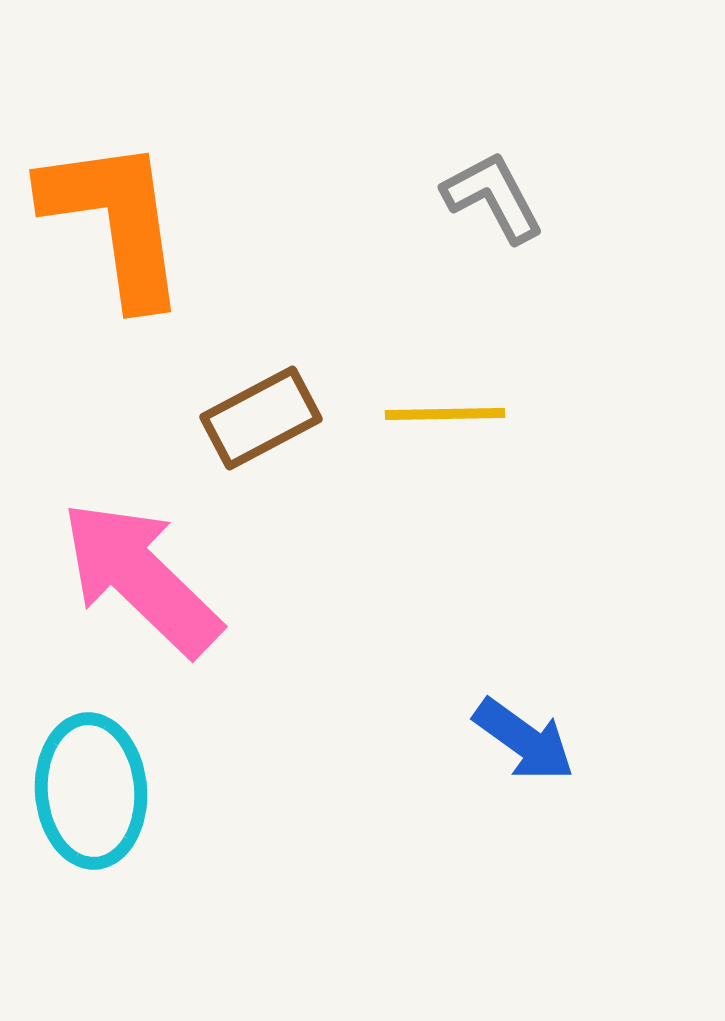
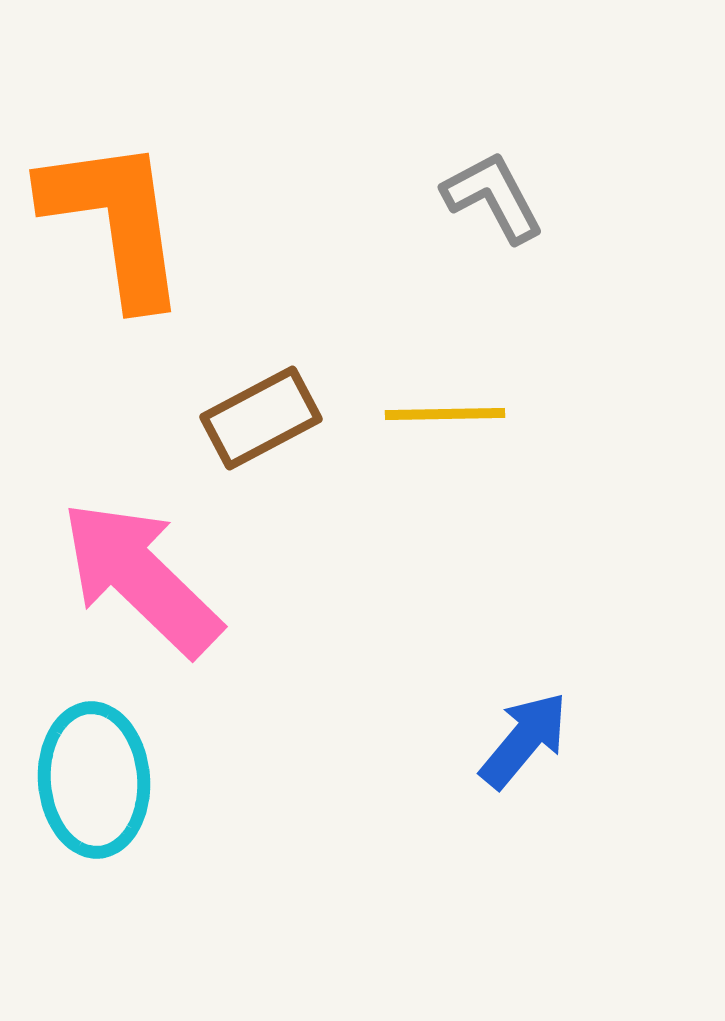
blue arrow: rotated 86 degrees counterclockwise
cyan ellipse: moved 3 px right, 11 px up
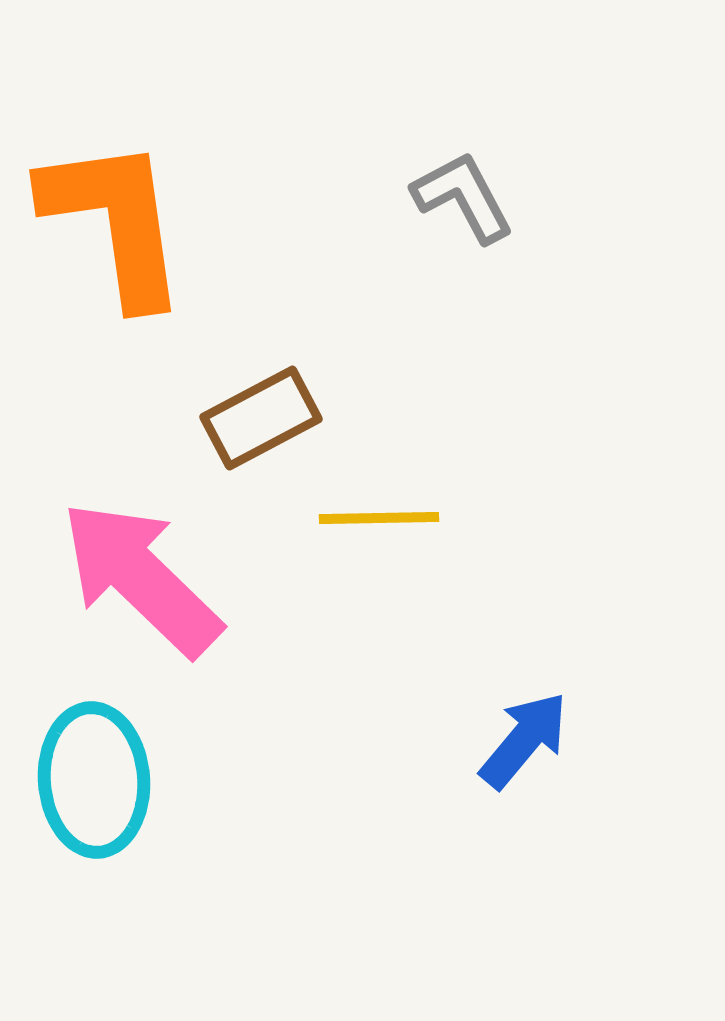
gray L-shape: moved 30 px left
yellow line: moved 66 px left, 104 px down
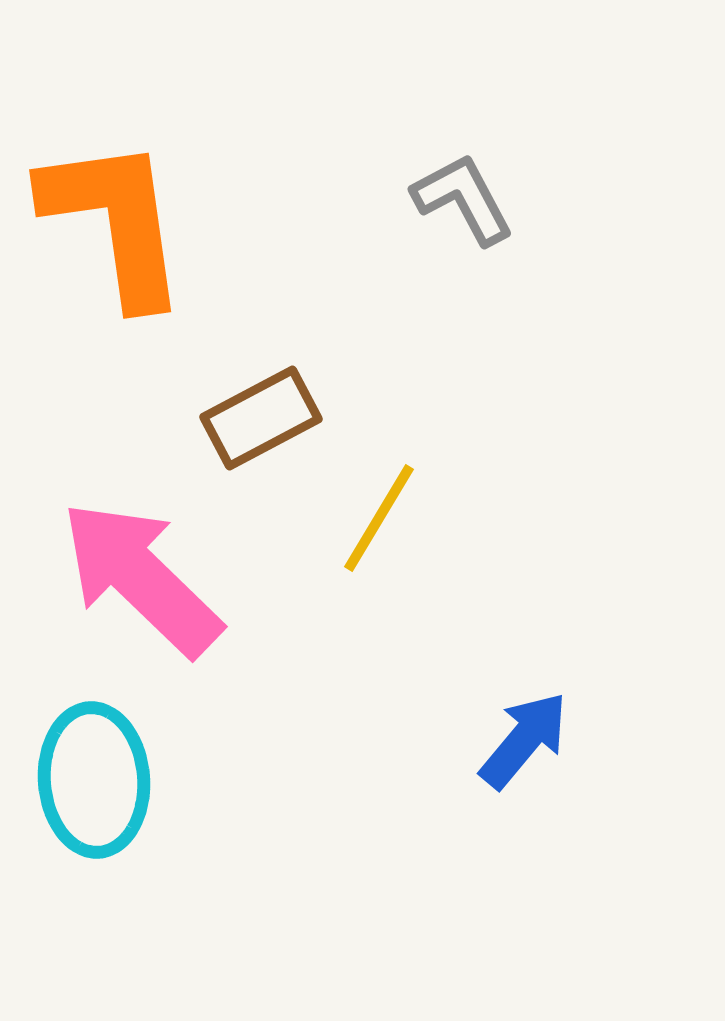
gray L-shape: moved 2 px down
yellow line: rotated 58 degrees counterclockwise
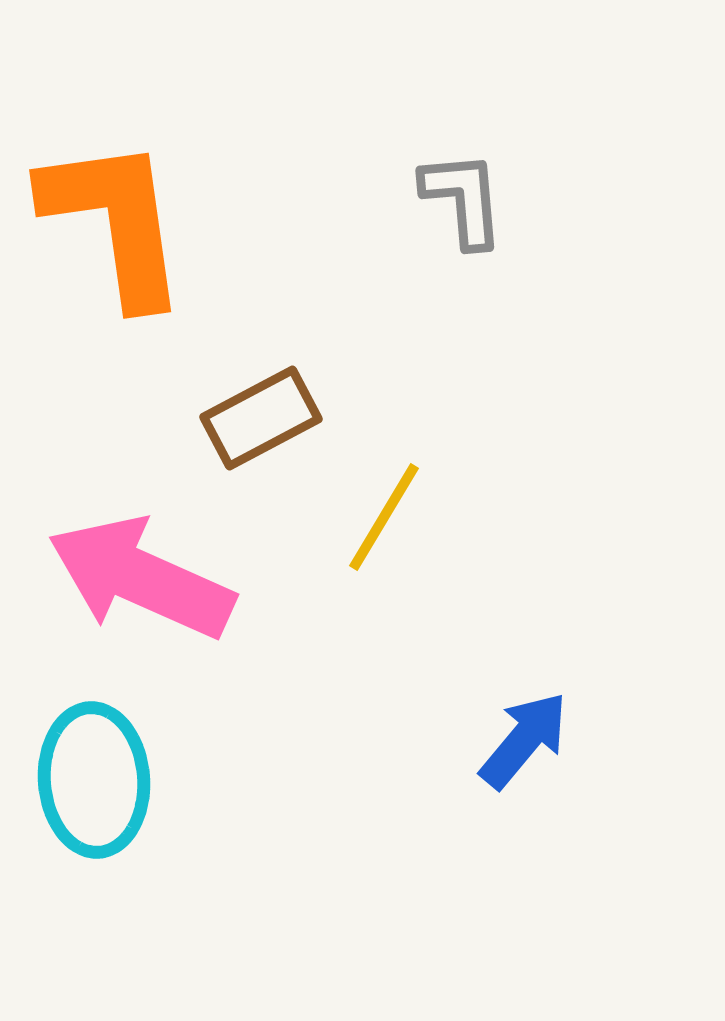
gray L-shape: rotated 23 degrees clockwise
yellow line: moved 5 px right, 1 px up
pink arrow: rotated 20 degrees counterclockwise
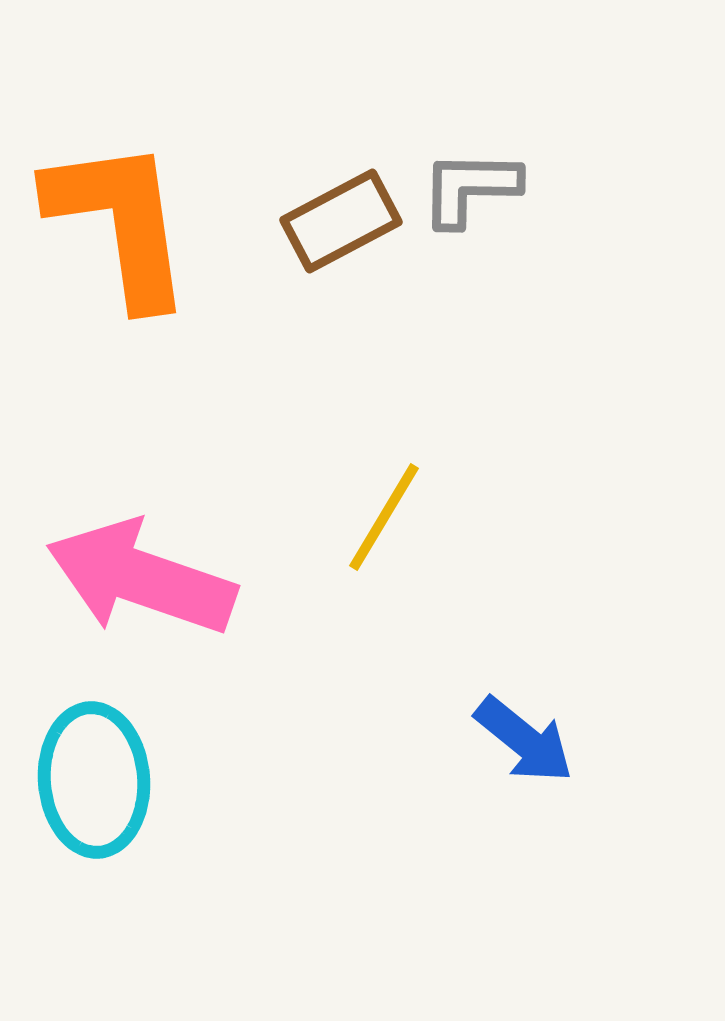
gray L-shape: moved 7 px right, 11 px up; rotated 84 degrees counterclockwise
orange L-shape: moved 5 px right, 1 px down
brown rectangle: moved 80 px right, 197 px up
pink arrow: rotated 5 degrees counterclockwise
blue arrow: rotated 89 degrees clockwise
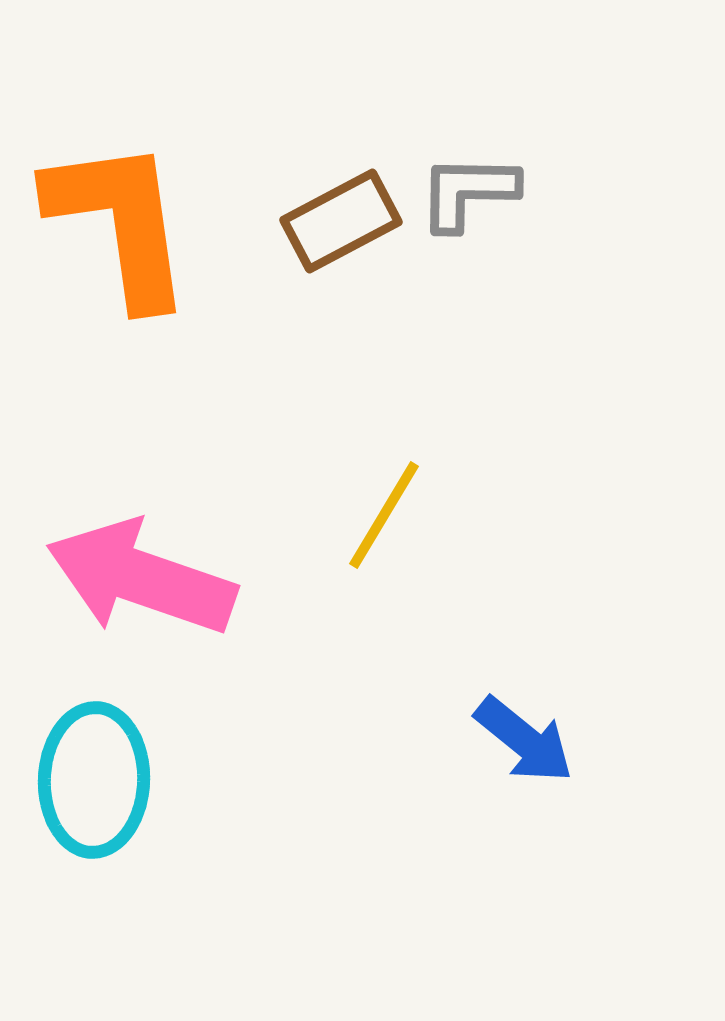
gray L-shape: moved 2 px left, 4 px down
yellow line: moved 2 px up
cyan ellipse: rotated 6 degrees clockwise
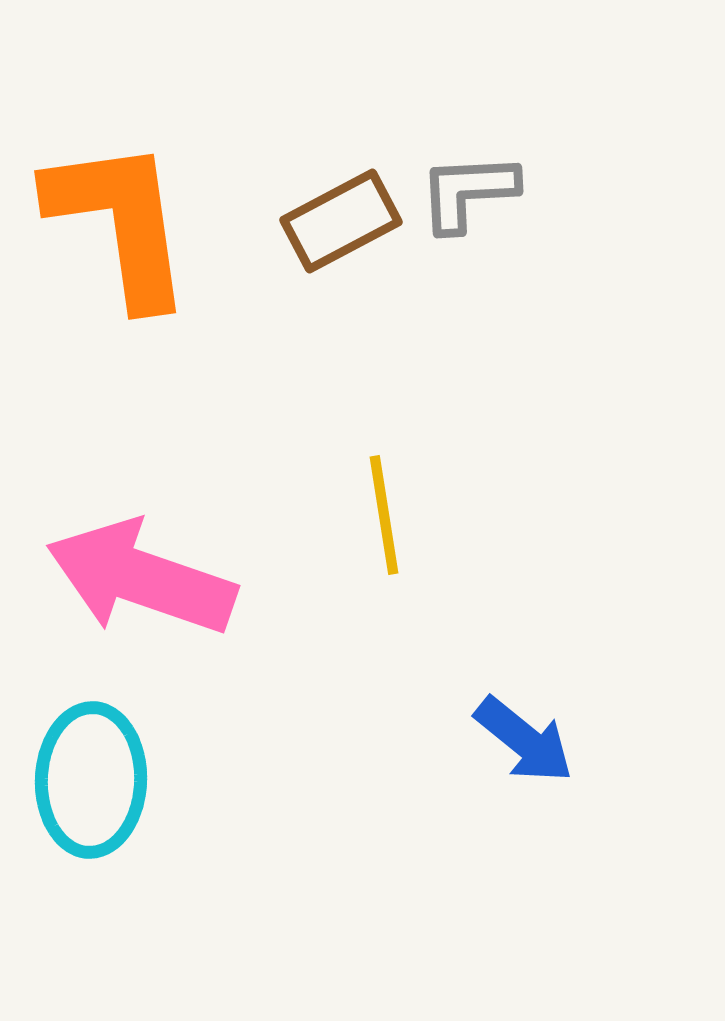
gray L-shape: rotated 4 degrees counterclockwise
yellow line: rotated 40 degrees counterclockwise
cyan ellipse: moved 3 px left
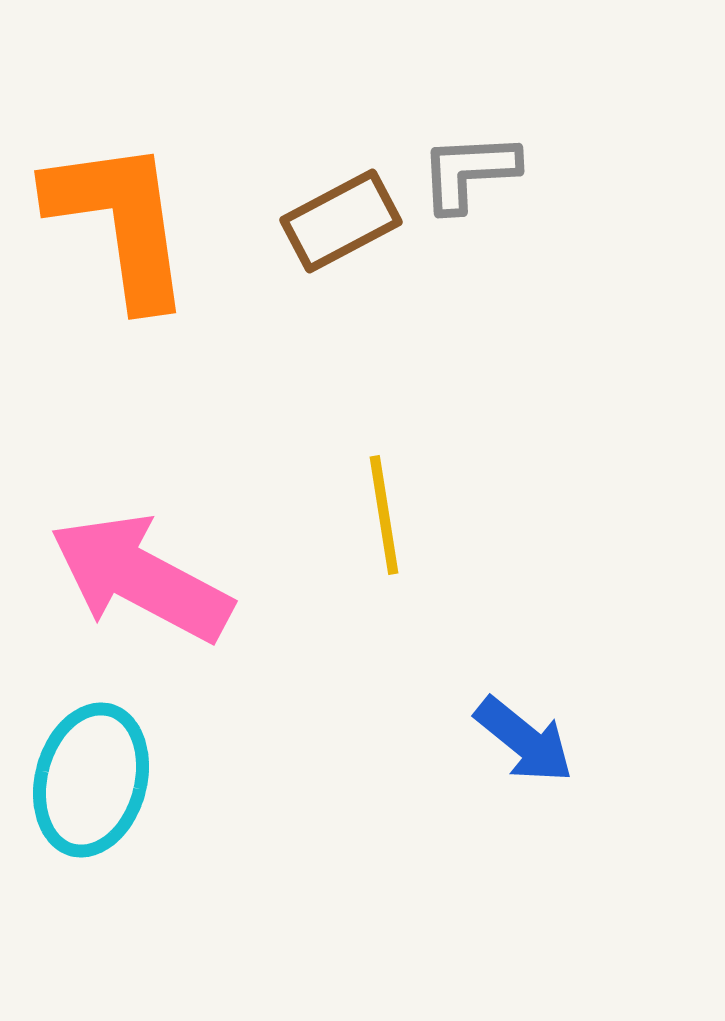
gray L-shape: moved 1 px right, 20 px up
pink arrow: rotated 9 degrees clockwise
cyan ellipse: rotated 13 degrees clockwise
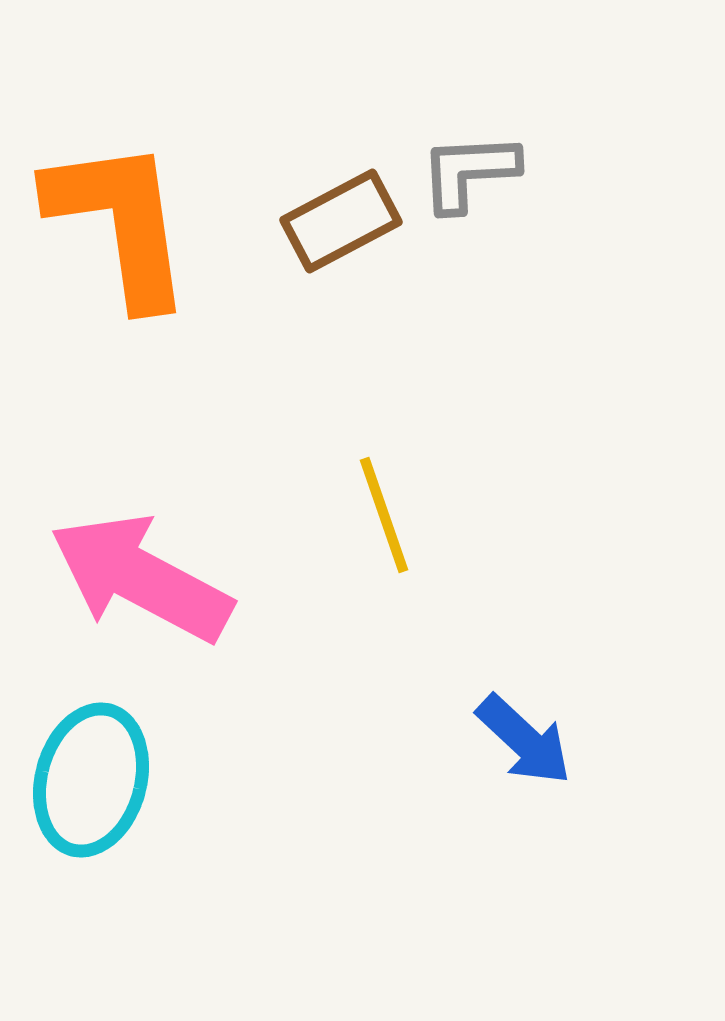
yellow line: rotated 10 degrees counterclockwise
blue arrow: rotated 4 degrees clockwise
